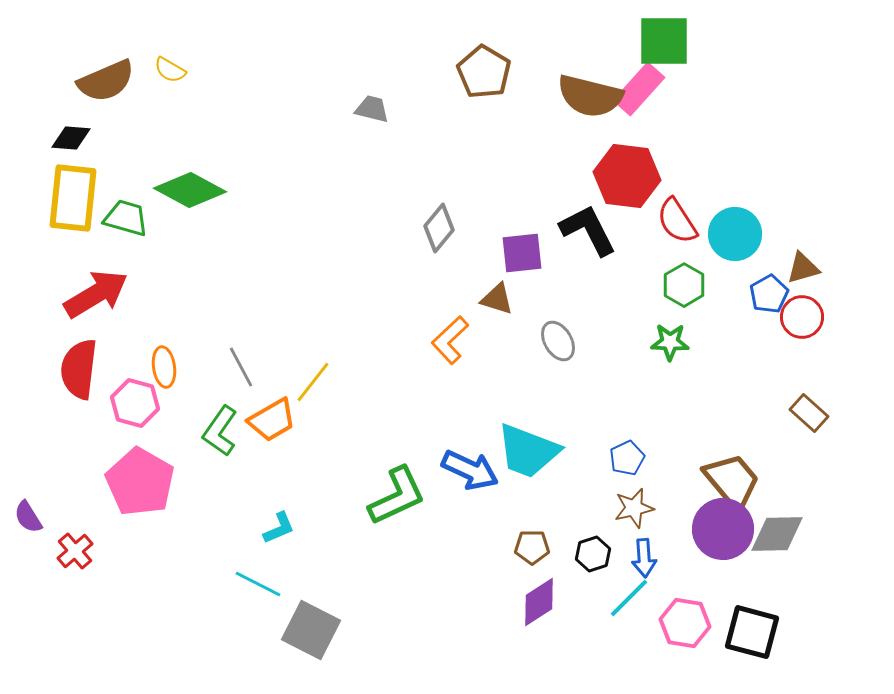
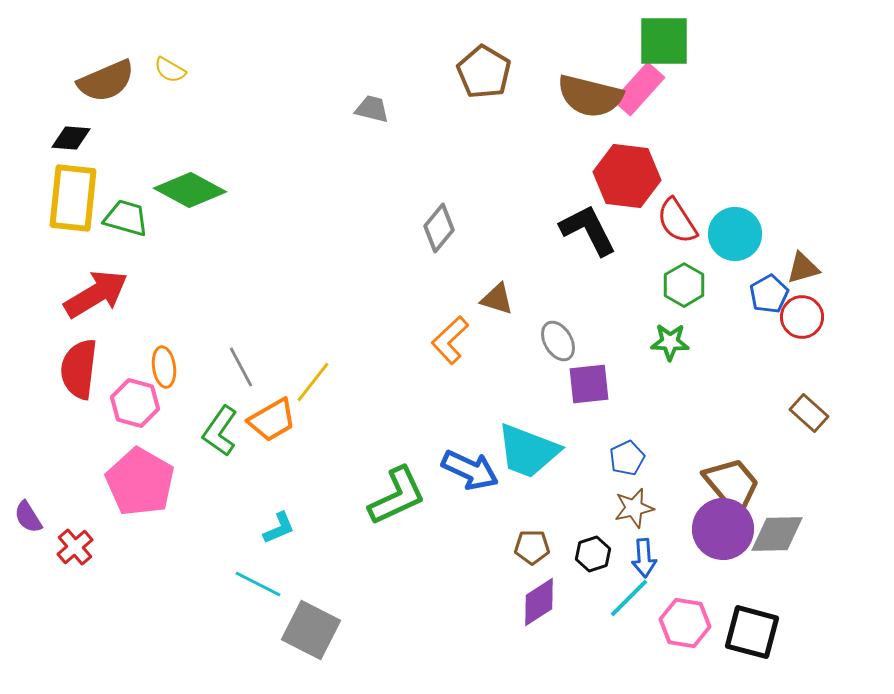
purple square at (522, 253): moved 67 px right, 131 px down
brown trapezoid at (732, 481): moved 4 px down
red cross at (75, 551): moved 4 px up
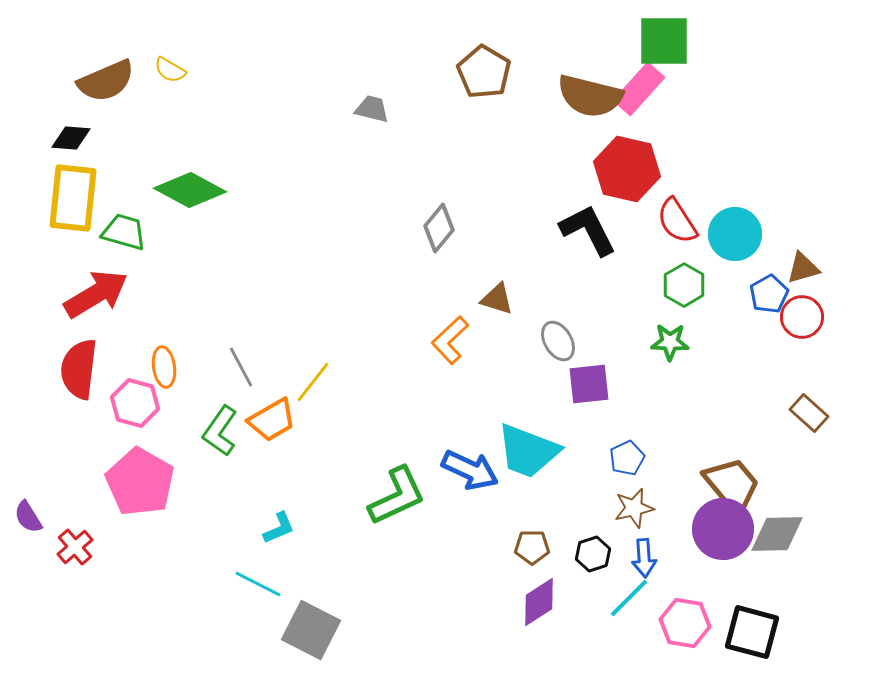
red hexagon at (627, 176): moved 7 px up; rotated 6 degrees clockwise
green trapezoid at (126, 218): moved 2 px left, 14 px down
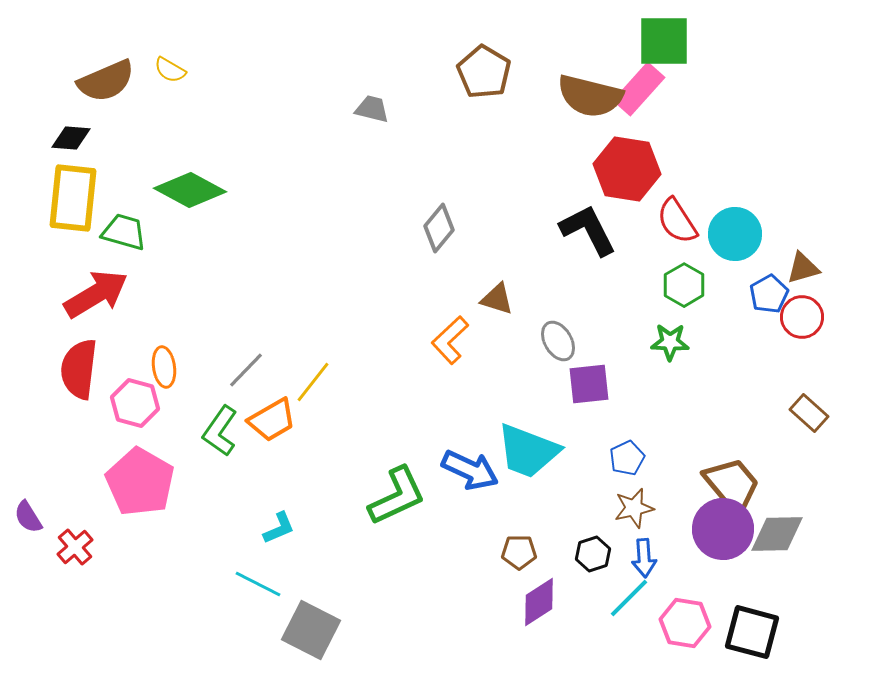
red hexagon at (627, 169): rotated 4 degrees counterclockwise
gray line at (241, 367): moved 5 px right, 3 px down; rotated 72 degrees clockwise
brown pentagon at (532, 547): moved 13 px left, 5 px down
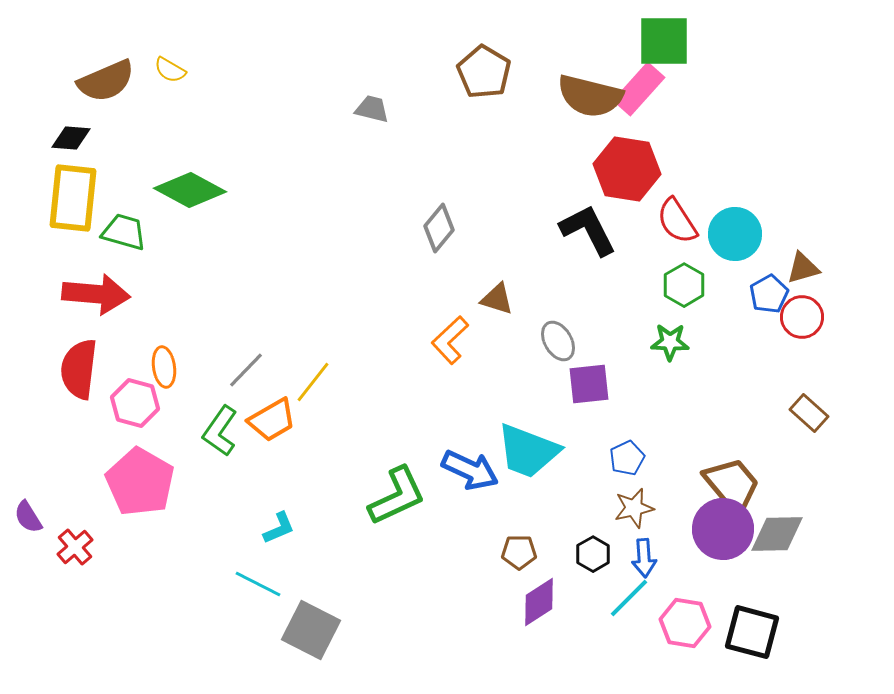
red arrow at (96, 294): rotated 36 degrees clockwise
black hexagon at (593, 554): rotated 12 degrees counterclockwise
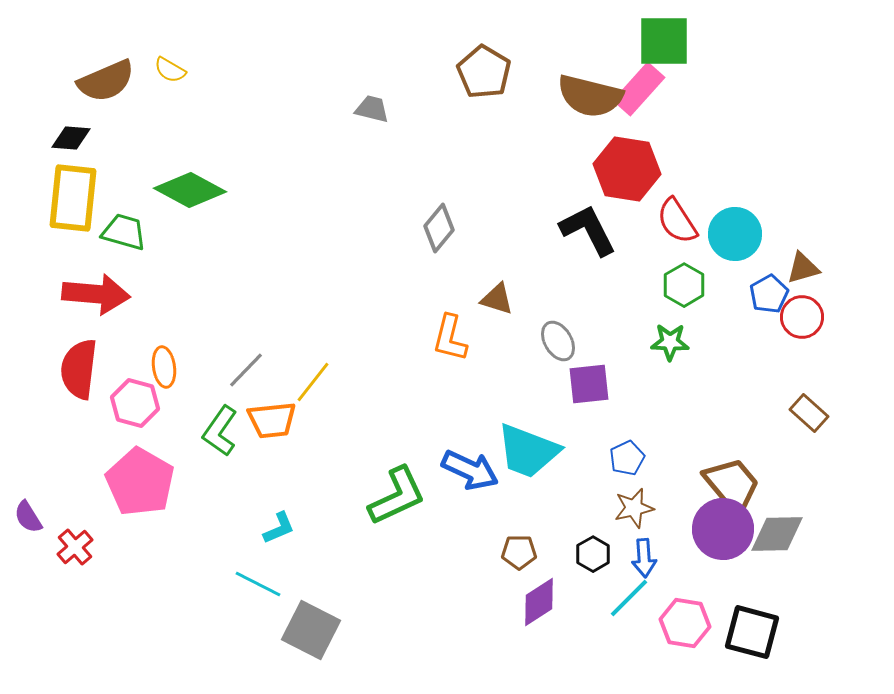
orange L-shape at (450, 340): moved 2 px up; rotated 33 degrees counterclockwise
orange trapezoid at (272, 420): rotated 24 degrees clockwise
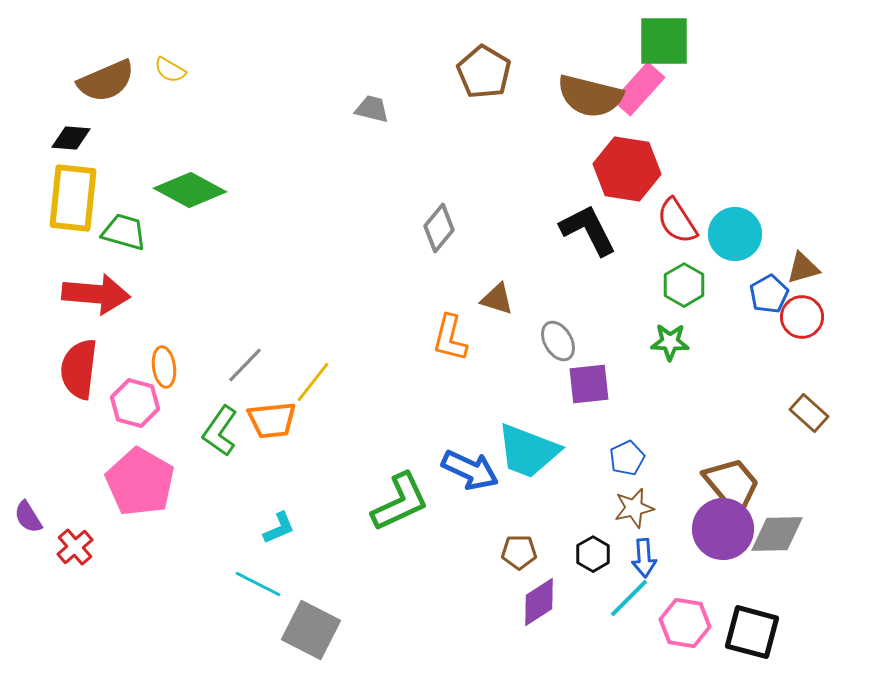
gray line at (246, 370): moved 1 px left, 5 px up
green L-shape at (397, 496): moved 3 px right, 6 px down
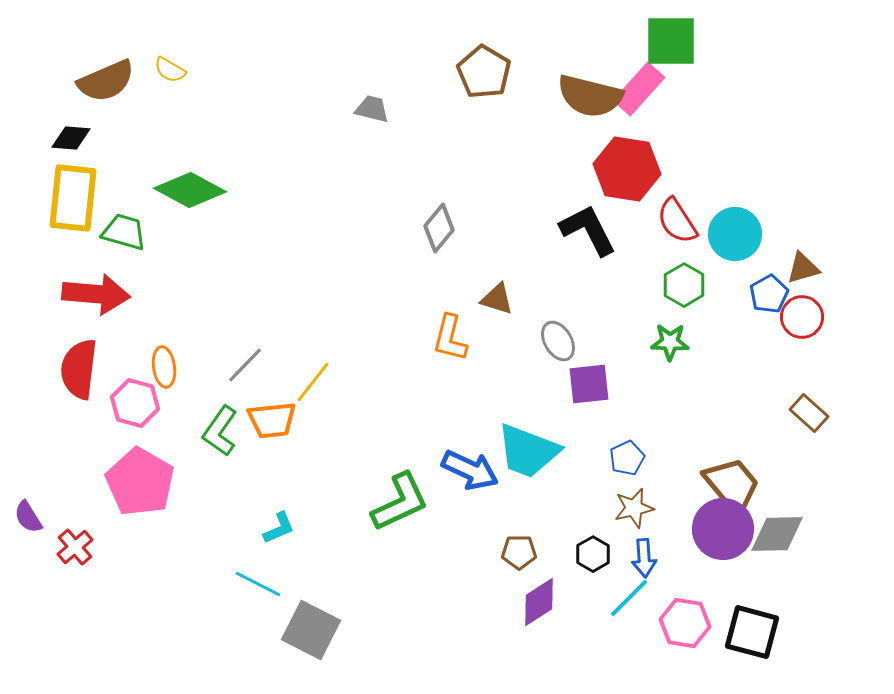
green square at (664, 41): moved 7 px right
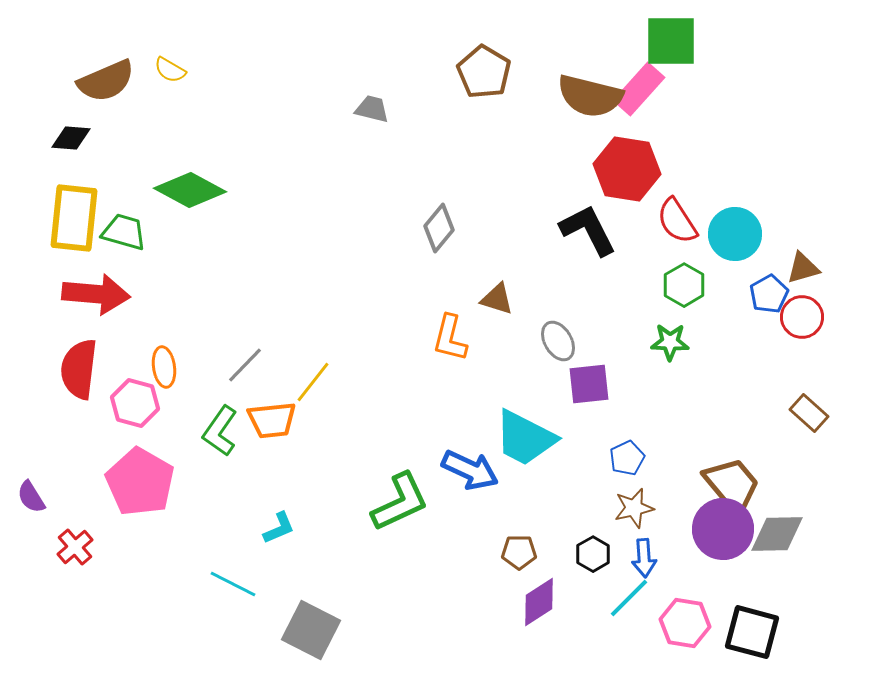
yellow rectangle at (73, 198): moved 1 px right, 20 px down
cyan trapezoid at (528, 451): moved 3 px left, 13 px up; rotated 6 degrees clockwise
purple semicircle at (28, 517): moved 3 px right, 20 px up
cyan line at (258, 584): moved 25 px left
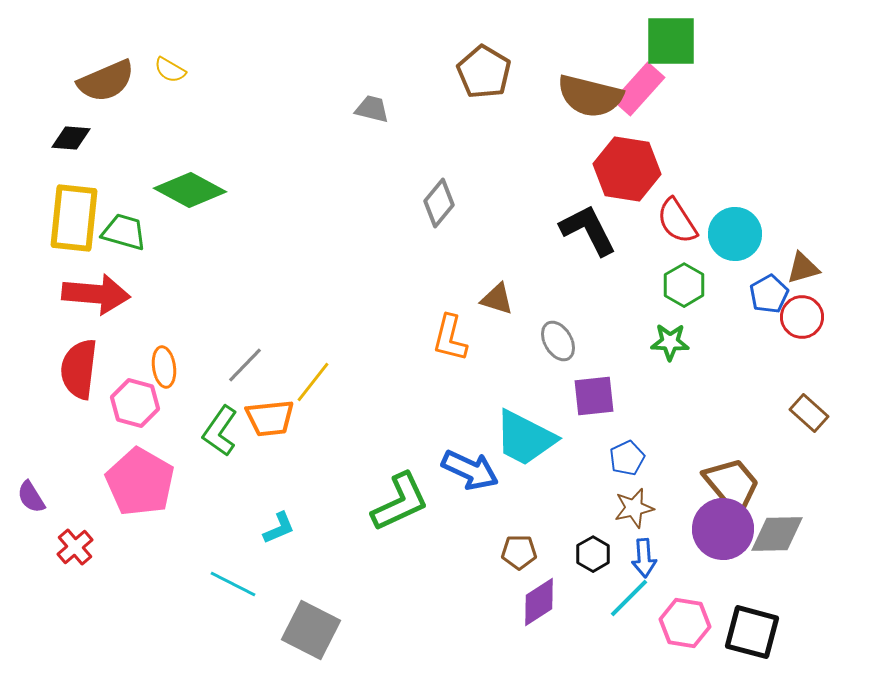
gray diamond at (439, 228): moved 25 px up
purple square at (589, 384): moved 5 px right, 12 px down
orange trapezoid at (272, 420): moved 2 px left, 2 px up
